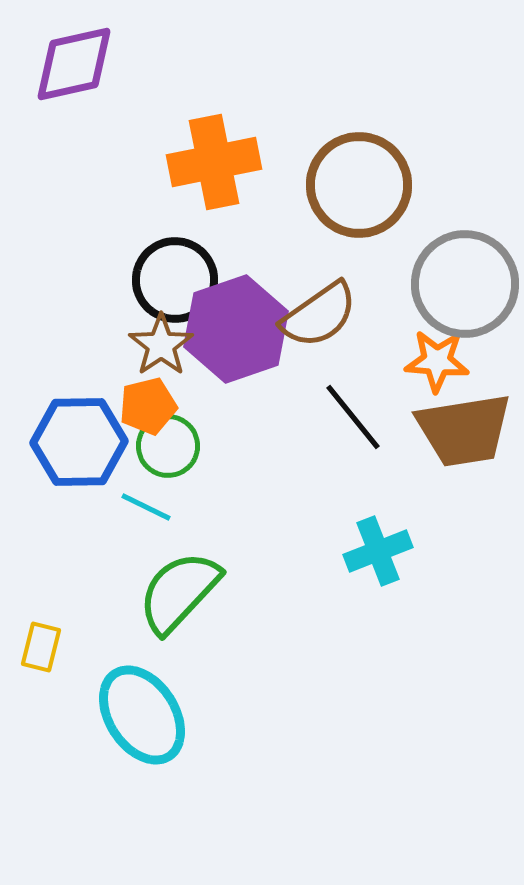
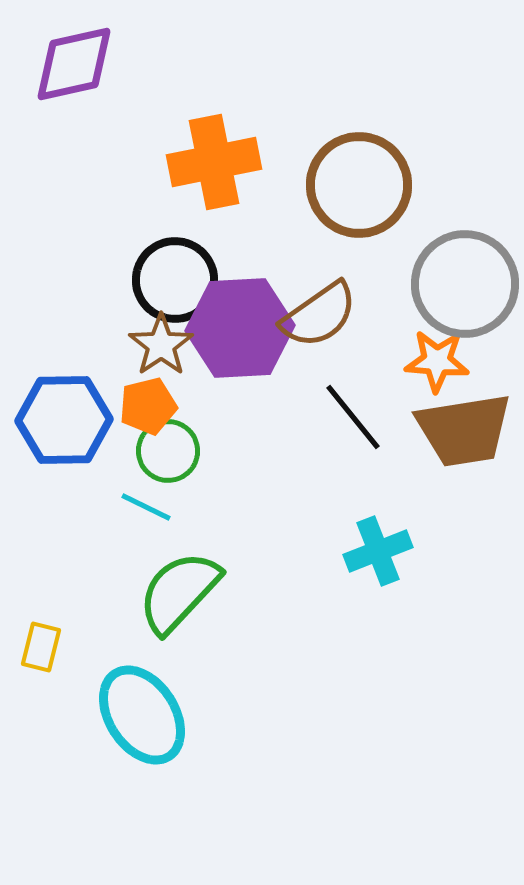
purple hexagon: moved 4 px right, 1 px up; rotated 16 degrees clockwise
blue hexagon: moved 15 px left, 22 px up
green circle: moved 5 px down
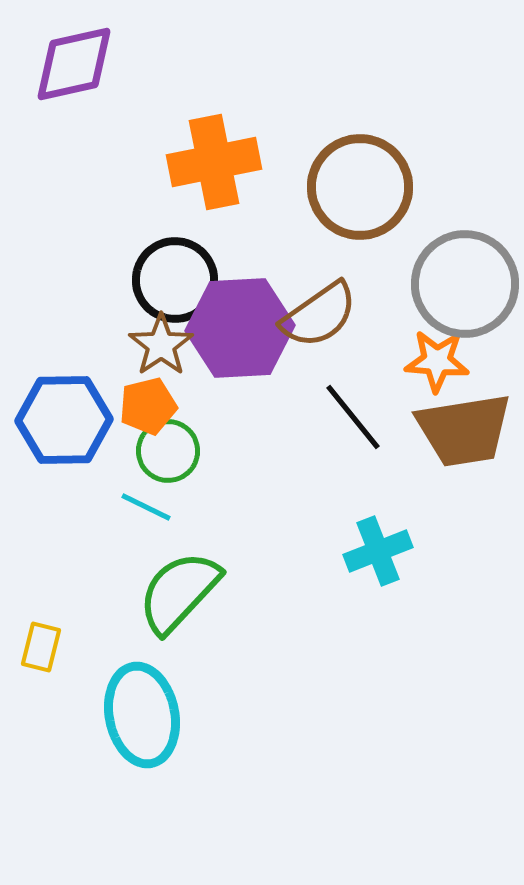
brown circle: moved 1 px right, 2 px down
cyan ellipse: rotated 22 degrees clockwise
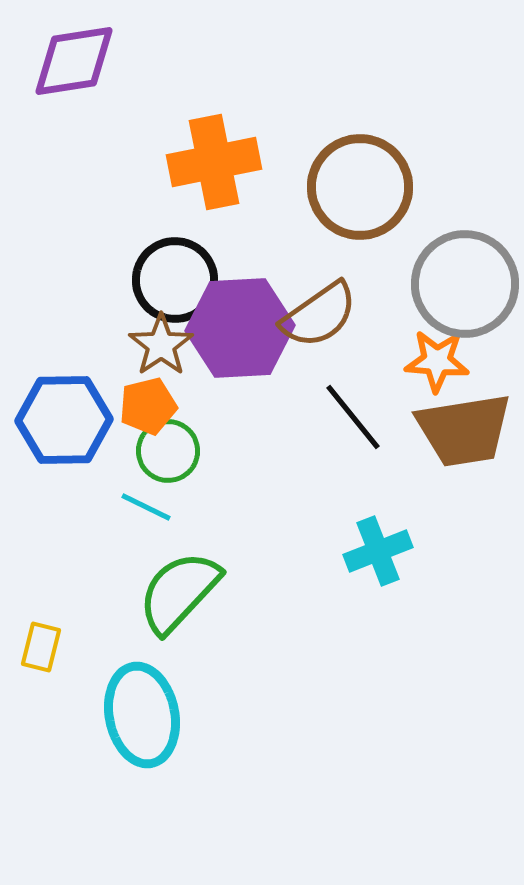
purple diamond: moved 3 px up; rotated 4 degrees clockwise
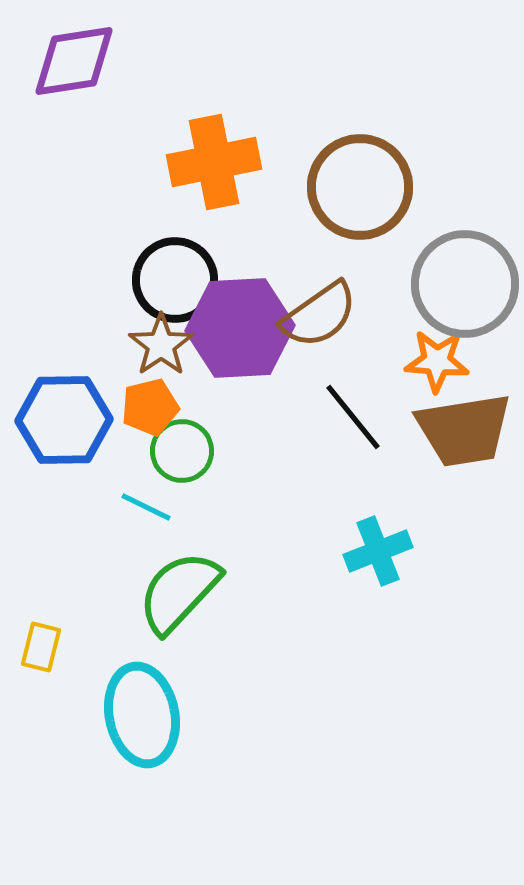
orange pentagon: moved 2 px right, 1 px down
green circle: moved 14 px right
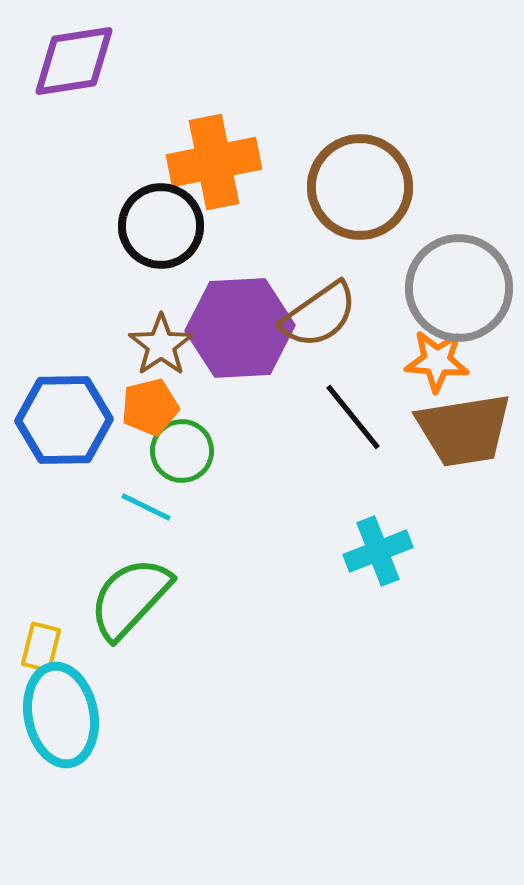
black circle: moved 14 px left, 54 px up
gray circle: moved 6 px left, 4 px down
green semicircle: moved 49 px left, 6 px down
cyan ellipse: moved 81 px left
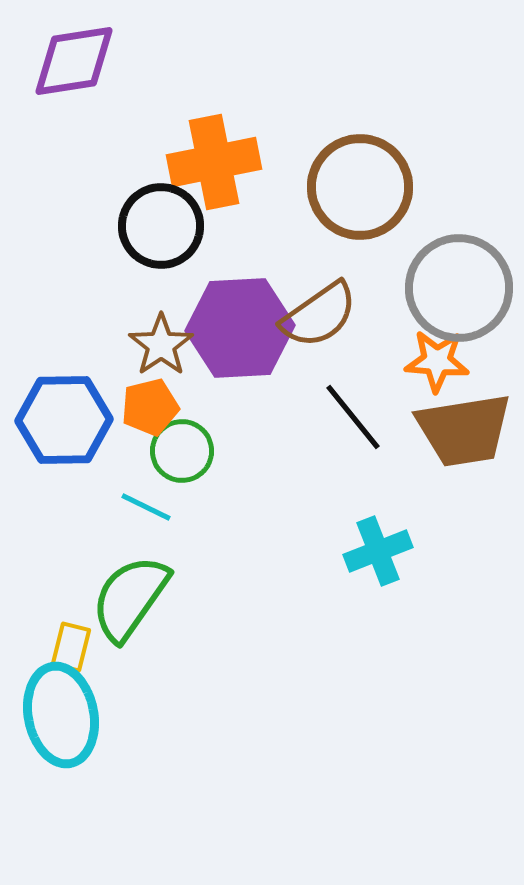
green semicircle: rotated 8 degrees counterclockwise
yellow rectangle: moved 30 px right
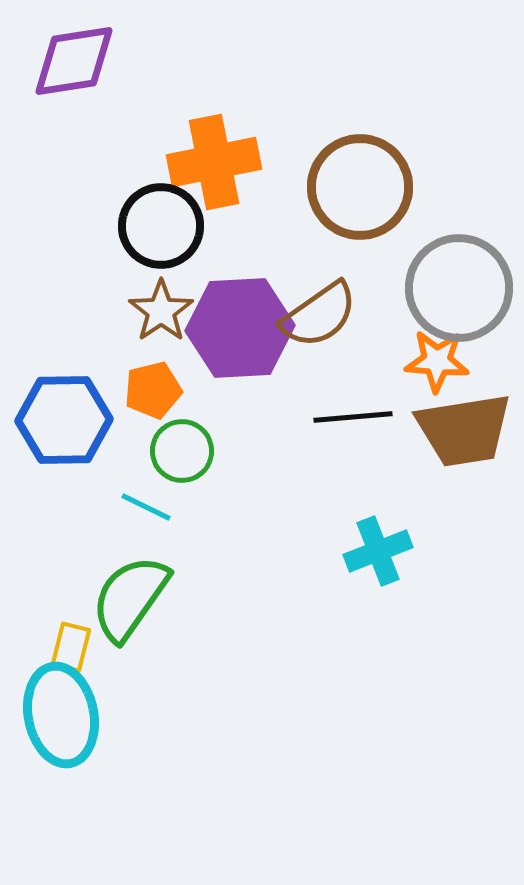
brown star: moved 34 px up
orange pentagon: moved 3 px right, 17 px up
black line: rotated 56 degrees counterclockwise
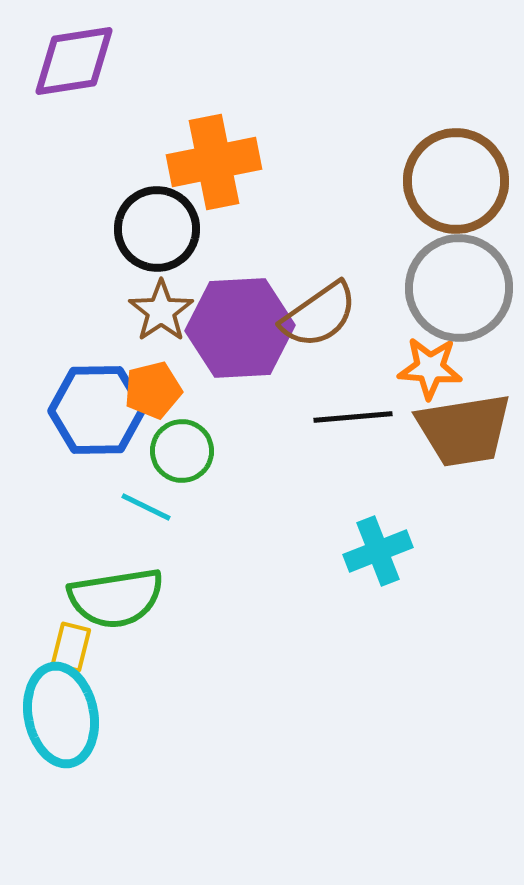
brown circle: moved 96 px right, 6 px up
black circle: moved 4 px left, 3 px down
orange star: moved 7 px left, 7 px down
blue hexagon: moved 33 px right, 10 px up
green semicircle: moved 14 px left; rotated 134 degrees counterclockwise
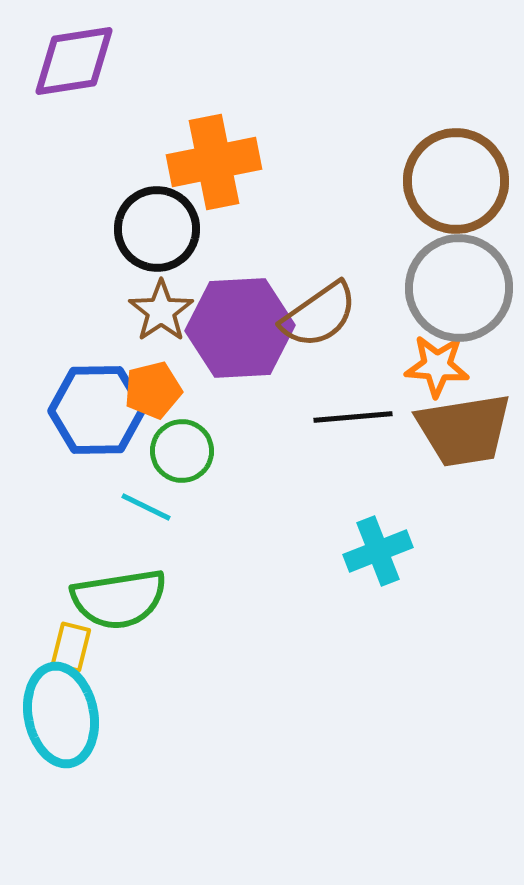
orange star: moved 7 px right, 2 px up
green semicircle: moved 3 px right, 1 px down
